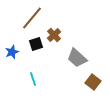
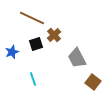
brown line: rotated 75 degrees clockwise
gray trapezoid: rotated 20 degrees clockwise
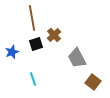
brown line: rotated 55 degrees clockwise
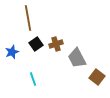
brown line: moved 4 px left
brown cross: moved 2 px right, 9 px down; rotated 24 degrees clockwise
black square: rotated 16 degrees counterclockwise
brown square: moved 4 px right, 5 px up
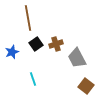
brown square: moved 11 px left, 9 px down
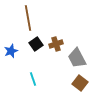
blue star: moved 1 px left, 1 px up
brown square: moved 6 px left, 3 px up
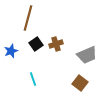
brown line: rotated 25 degrees clockwise
gray trapezoid: moved 10 px right, 3 px up; rotated 85 degrees counterclockwise
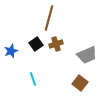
brown line: moved 21 px right
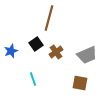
brown cross: moved 8 px down; rotated 16 degrees counterclockwise
brown square: rotated 28 degrees counterclockwise
